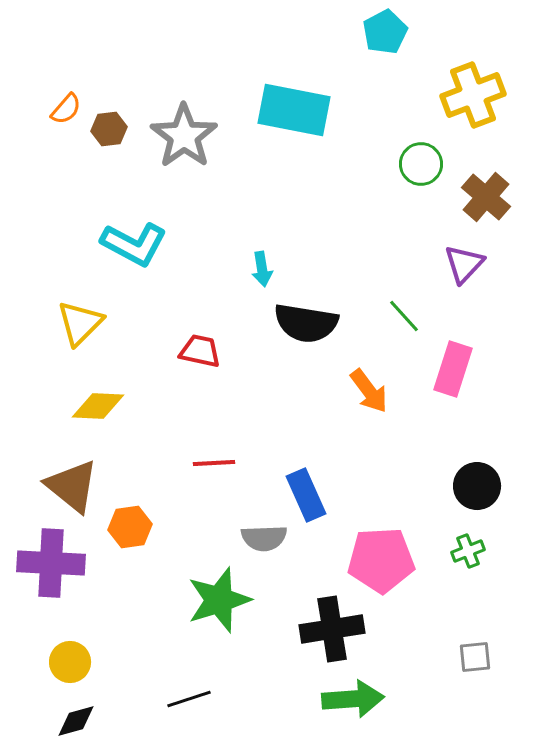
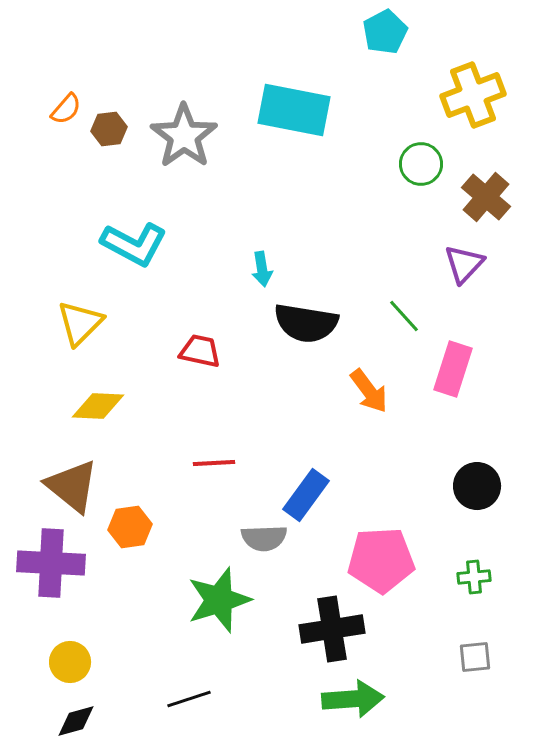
blue rectangle: rotated 60 degrees clockwise
green cross: moved 6 px right, 26 px down; rotated 16 degrees clockwise
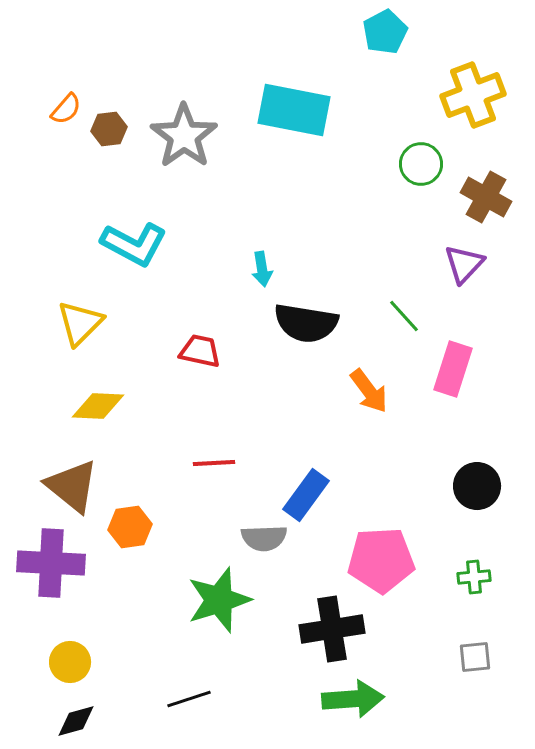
brown cross: rotated 12 degrees counterclockwise
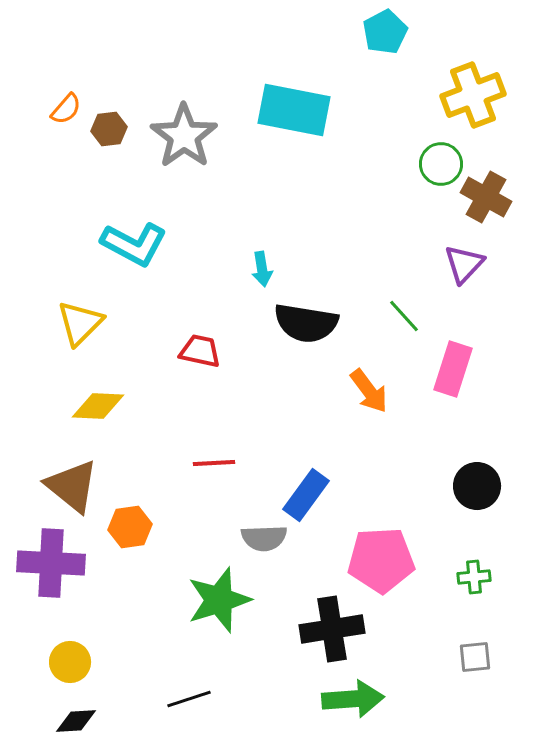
green circle: moved 20 px right
black diamond: rotated 12 degrees clockwise
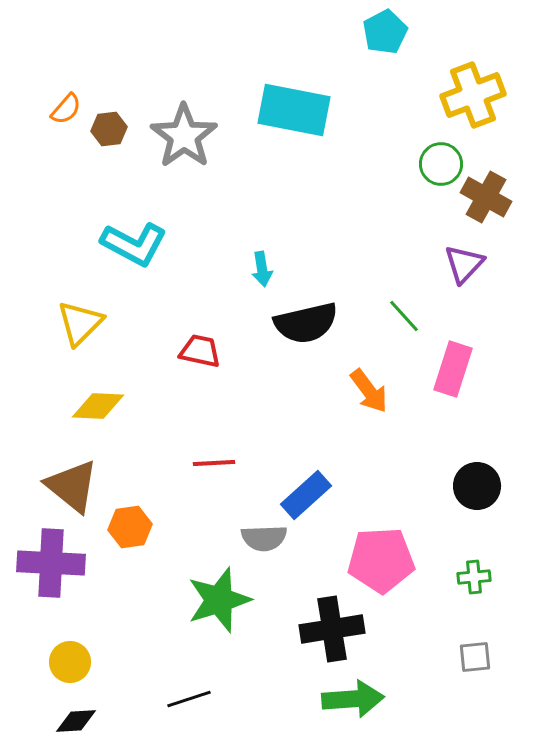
black semicircle: rotated 22 degrees counterclockwise
blue rectangle: rotated 12 degrees clockwise
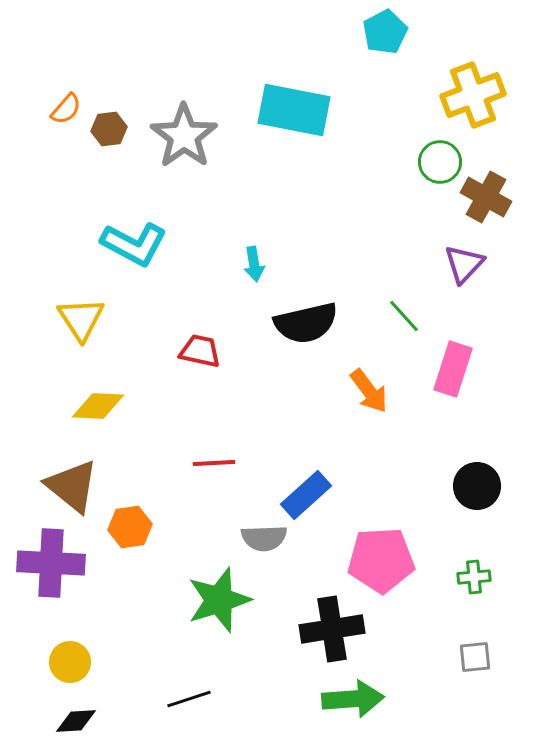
green circle: moved 1 px left, 2 px up
cyan arrow: moved 8 px left, 5 px up
yellow triangle: moved 1 px right, 4 px up; rotated 18 degrees counterclockwise
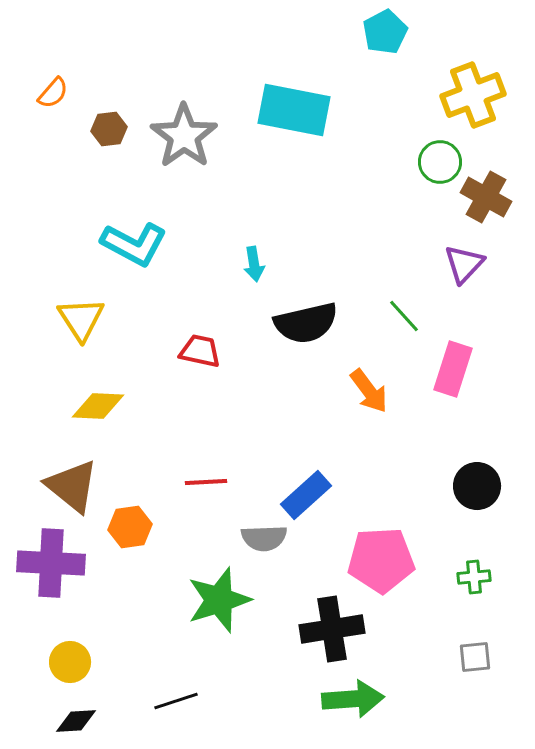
orange semicircle: moved 13 px left, 16 px up
red line: moved 8 px left, 19 px down
black line: moved 13 px left, 2 px down
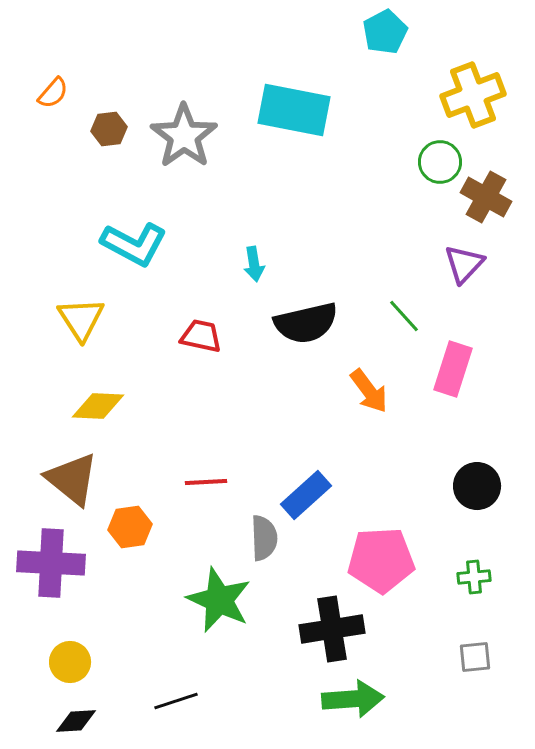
red trapezoid: moved 1 px right, 15 px up
brown triangle: moved 7 px up
gray semicircle: rotated 90 degrees counterclockwise
green star: rotated 30 degrees counterclockwise
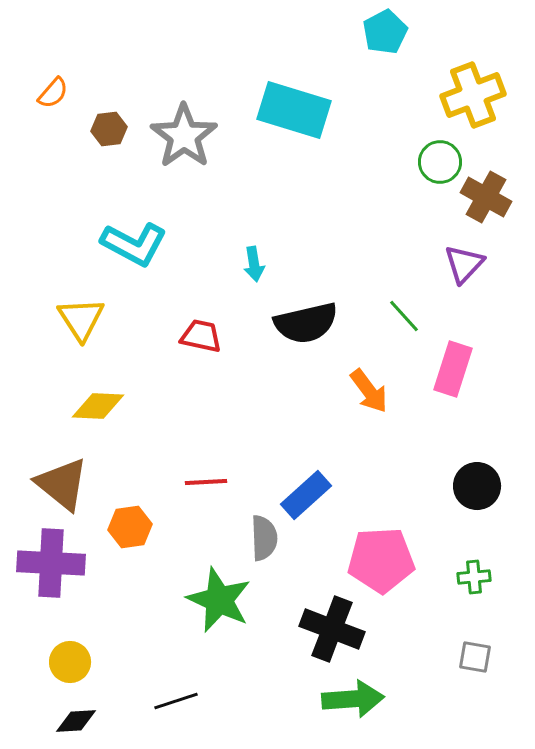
cyan rectangle: rotated 6 degrees clockwise
brown triangle: moved 10 px left, 5 px down
black cross: rotated 30 degrees clockwise
gray square: rotated 16 degrees clockwise
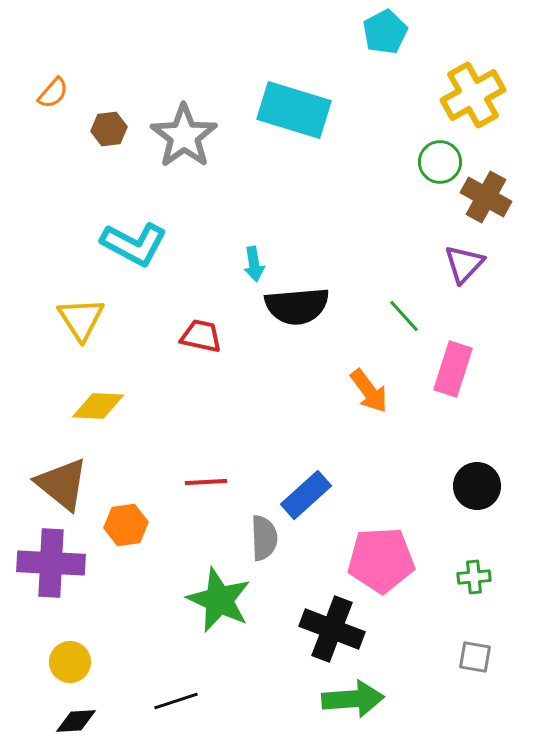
yellow cross: rotated 8 degrees counterclockwise
black semicircle: moved 9 px left, 17 px up; rotated 8 degrees clockwise
orange hexagon: moved 4 px left, 2 px up
